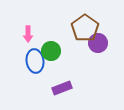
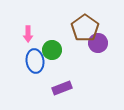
green circle: moved 1 px right, 1 px up
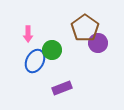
blue ellipse: rotated 35 degrees clockwise
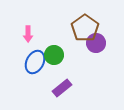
purple circle: moved 2 px left
green circle: moved 2 px right, 5 px down
blue ellipse: moved 1 px down
purple rectangle: rotated 18 degrees counterclockwise
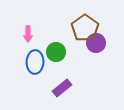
green circle: moved 2 px right, 3 px up
blue ellipse: rotated 25 degrees counterclockwise
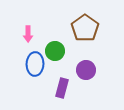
purple circle: moved 10 px left, 27 px down
green circle: moved 1 px left, 1 px up
blue ellipse: moved 2 px down
purple rectangle: rotated 36 degrees counterclockwise
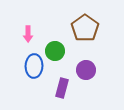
blue ellipse: moved 1 px left, 2 px down
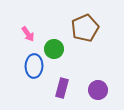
brown pentagon: rotated 12 degrees clockwise
pink arrow: rotated 35 degrees counterclockwise
green circle: moved 1 px left, 2 px up
purple circle: moved 12 px right, 20 px down
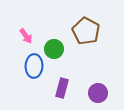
brown pentagon: moved 1 px right, 3 px down; rotated 20 degrees counterclockwise
pink arrow: moved 2 px left, 2 px down
purple circle: moved 3 px down
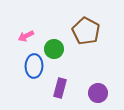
pink arrow: rotated 98 degrees clockwise
purple rectangle: moved 2 px left
